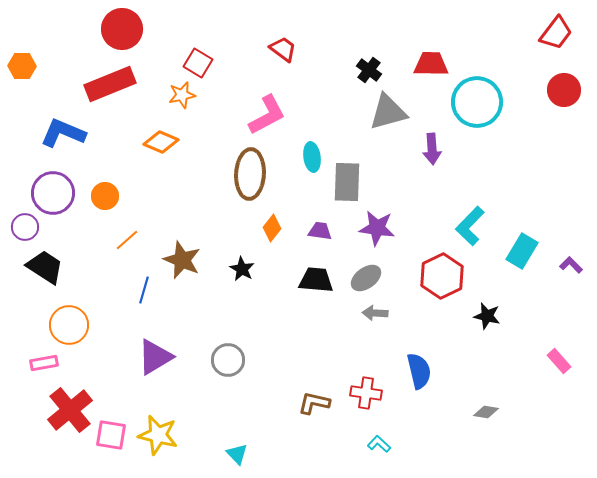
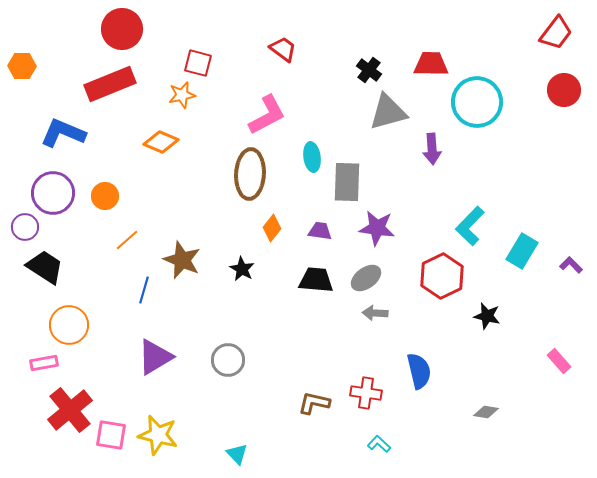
red square at (198, 63): rotated 16 degrees counterclockwise
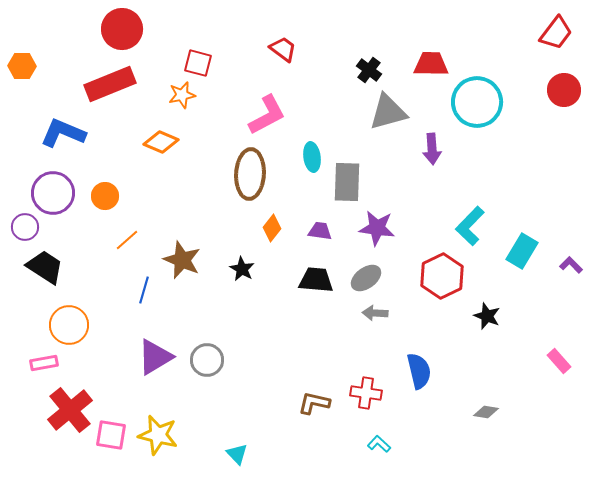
black star at (487, 316): rotated 8 degrees clockwise
gray circle at (228, 360): moved 21 px left
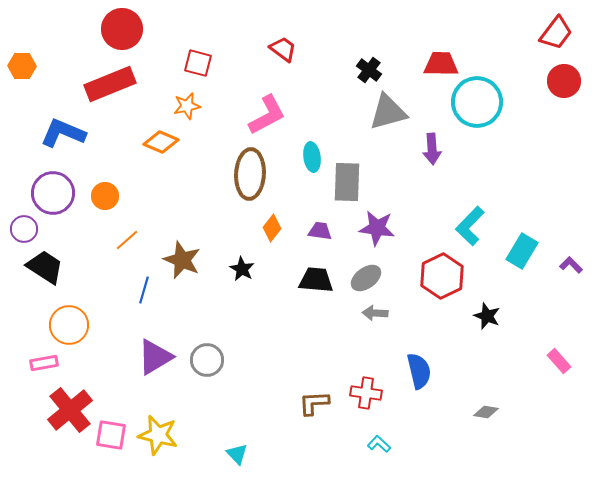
red trapezoid at (431, 64): moved 10 px right
red circle at (564, 90): moved 9 px up
orange star at (182, 95): moved 5 px right, 11 px down
purple circle at (25, 227): moved 1 px left, 2 px down
brown L-shape at (314, 403): rotated 16 degrees counterclockwise
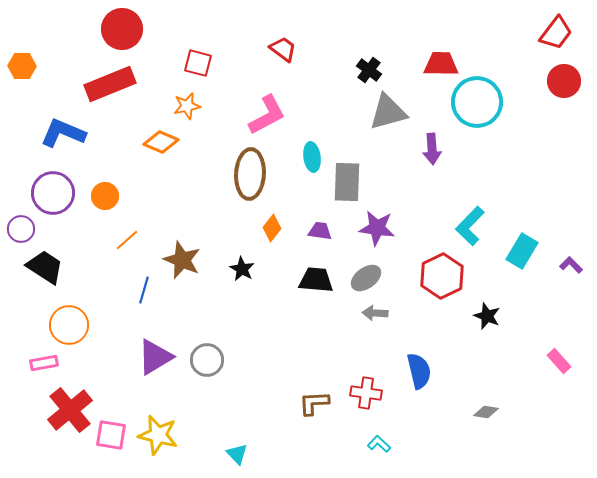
purple circle at (24, 229): moved 3 px left
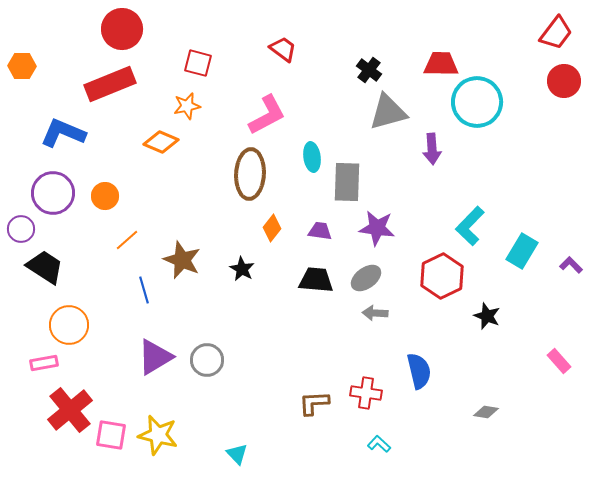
blue line at (144, 290): rotated 32 degrees counterclockwise
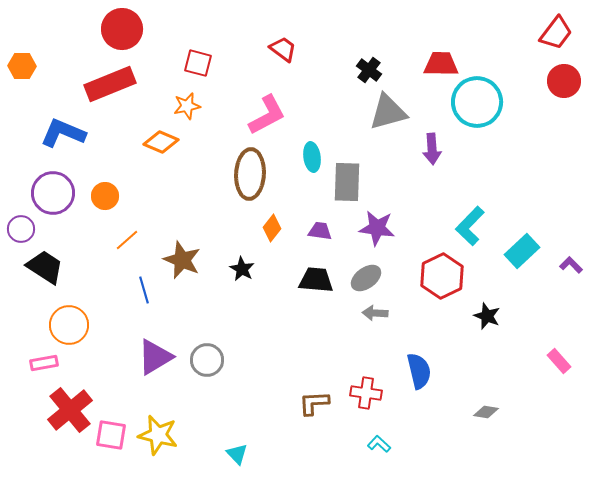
cyan rectangle at (522, 251): rotated 16 degrees clockwise
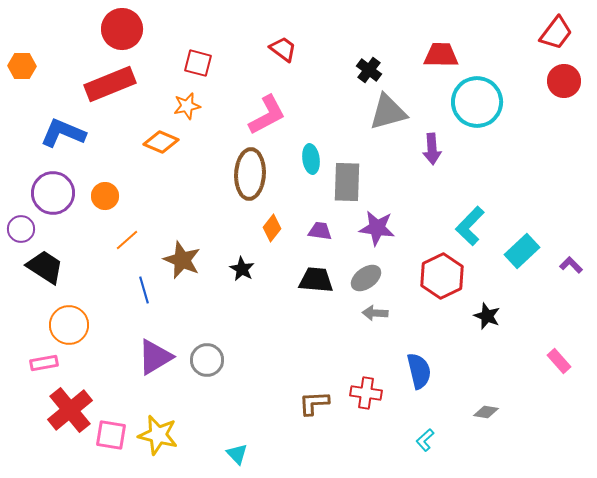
red trapezoid at (441, 64): moved 9 px up
cyan ellipse at (312, 157): moved 1 px left, 2 px down
cyan L-shape at (379, 444): moved 46 px right, 4 px up; rotated 85 degrees counterclockwise
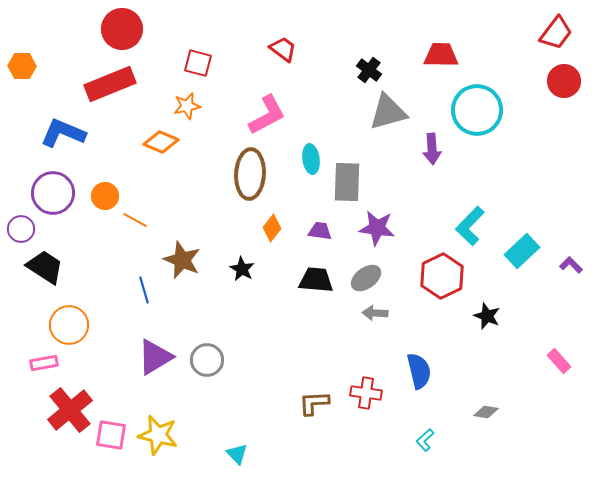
cyan circle at (477, 102): moved 8 px down
orange line at (127, 240): moved 8 px right, 20 px up; rotated 70 degrees clockwise
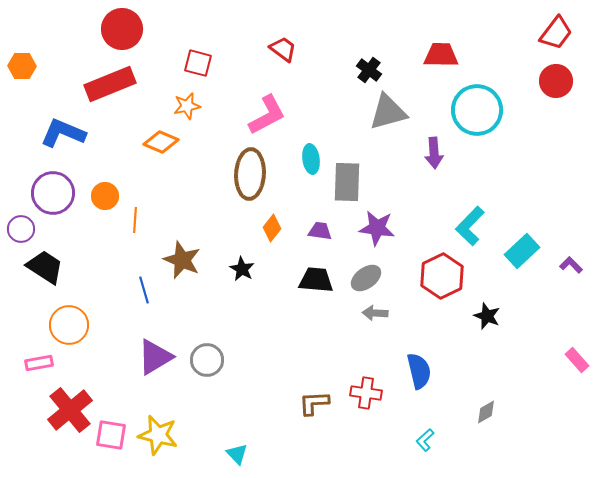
red circle at (564, 81): moved 8 px left
purple arrow at (432, 149): moved 2 px right, 4 px down
orange line at (135, 220): rotated 65 degrees clockwise
pink rectangle at (559, 361): moved 18 px right, 1 px up
pink rectangle at (44, 363): moved 5 px left
gray diamond at (486, 412): rotated 40 degrees counterclockwise
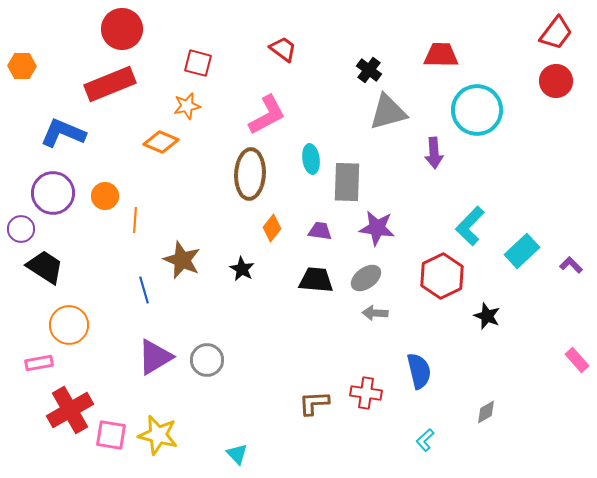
red cross at (70, 410): rotated 9 degrees clockwise
